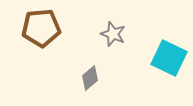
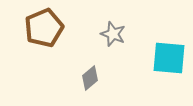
brown pentagon: moved 3 px right; rotated 18 degrees counterclockwise
cyan square: rotated 21 degrees counterclockwise
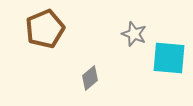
brown pentagon: moved 1 px right, 1 px down
gray star: moved 21 px right
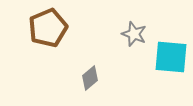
brown pentagon: moved 3 px right, 1 px up
cyan square: moved 2 px right, 1 px up
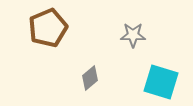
gray star: moved 1 px left, 1 px down; rotated 20 degrees counterclockwise
cyan square: moved 10 px left, 25 px down; rotated 12 degrees clockwise
